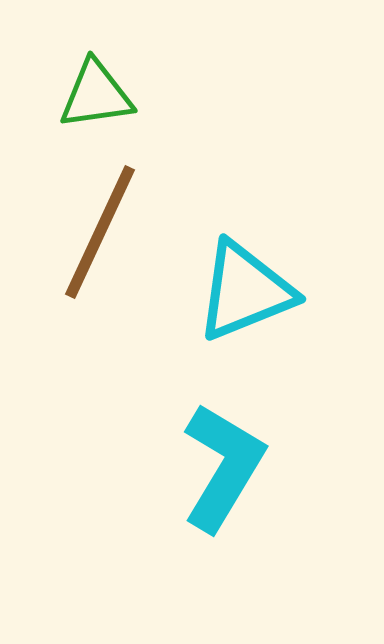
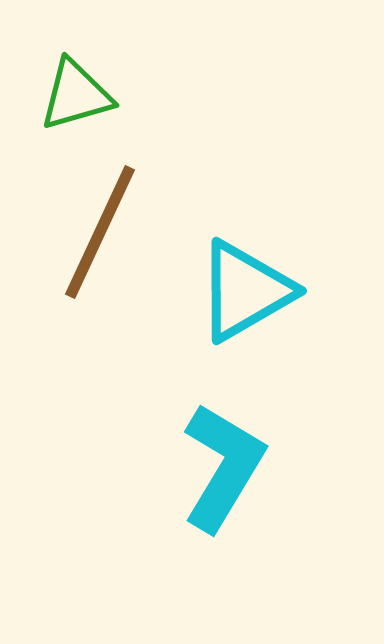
green triangle: moved 20 px left; rotated 8 degrees counterclockwise
cyan triangle: rotated 8 degrees counterclockwise
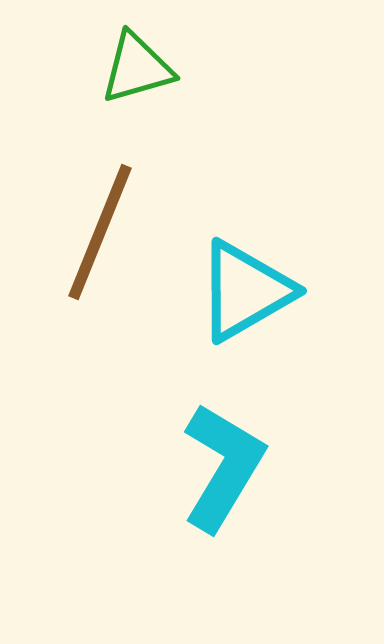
green triangle: moved 61 px right, 27 px up
brown line: rotated 3 degrees counterclockwise
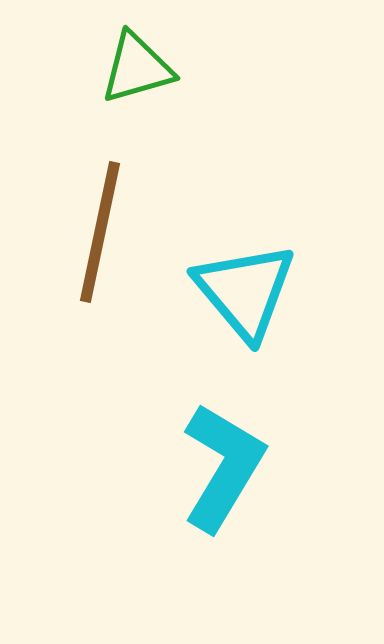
brown line: rotated 10 degrees counterclockwise
cyan triangle: rotated 40 degrees counterclockwise
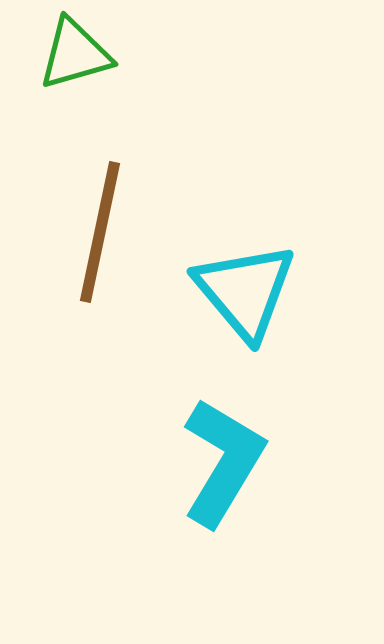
green triangle: moved 62 px left, 14 px up
cyan L-shape: moved 5 px up
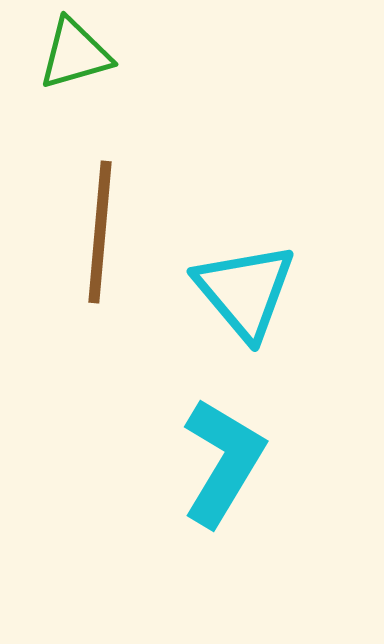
brown line: rotated 7 degrees counterclockwise
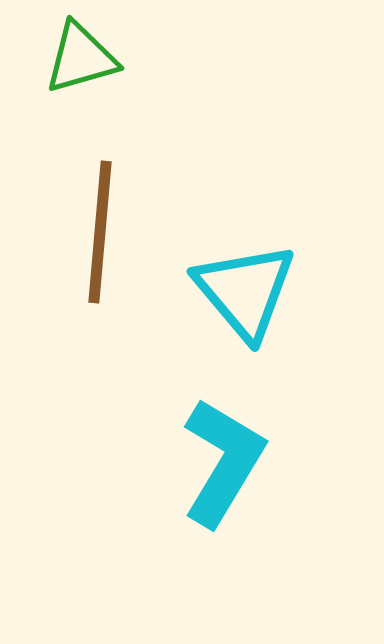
green triangle: moved 6 px right, 4 px down
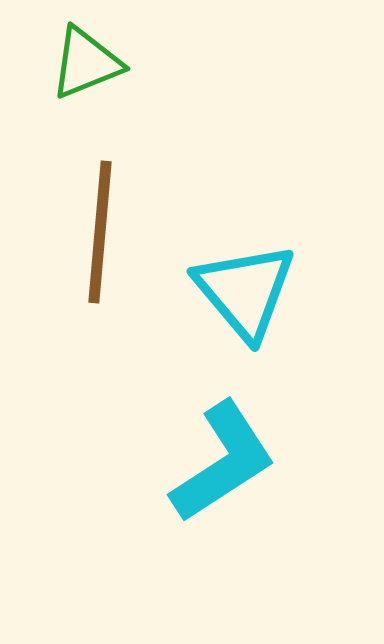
green triangle: moved 5 px right, 5 px down; rotated 6 degrees counterclockwise
cyan L-shape: rotated 26 degrees clockwise
